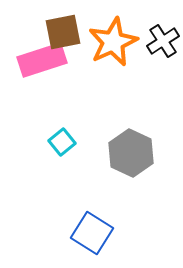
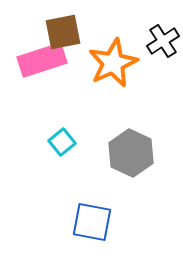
orange star: moved 21 px down
blue square: moved 11 px up; rotated 21 degrees counterclockwise
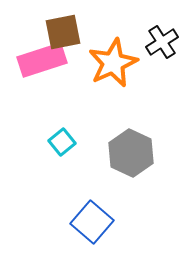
black cross: moved 1 px left, 1 px down
blue square: rotated 30 degrees clockwise
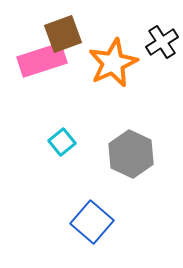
brown square: moved 2 px down; rotated 9 degrees counterclockwise
gray hexagon: moved 1 px down
